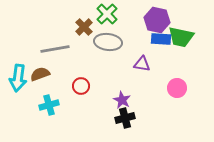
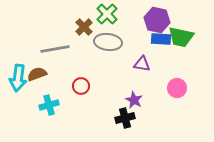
brown semicircle: moved 3 px left
purple star: moved 12 px right
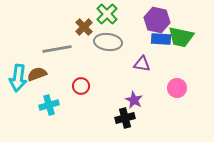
gray line: moved 2 px right
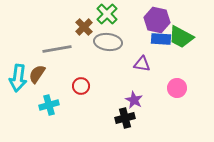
green trapezoid: rotated 16 degrees clockwise
brown semicircle: rotated 36 degrees counterclockwise
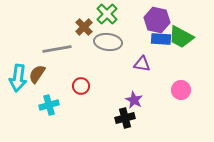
pink circle: moved 4 px right, 2 px down
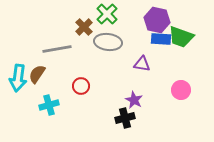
green trapezoid: rotated 8 degrees counterclockwise
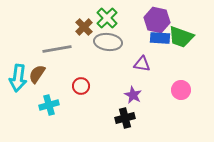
green cross: moved 4 px down
blue rectangle: moved 1 px left, 1 px up
purple star: moved 1 px left, 5 px up
